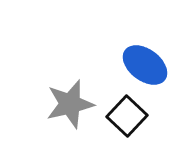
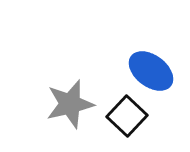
blue ellipse: moved 6 px right, 6 px down
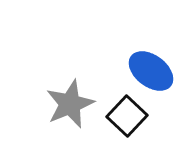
gray star: rotated 9 degrees counterclockwise
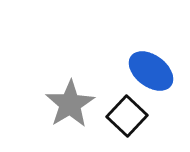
gray star: rotated 9 degrees counterclockwise
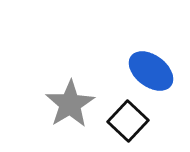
black square: moved 1 px right, 5 px down
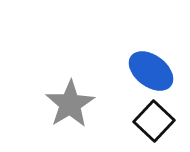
black square: moved 26 px right
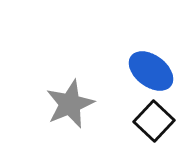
gray star: rotated 9 degrees clockwise
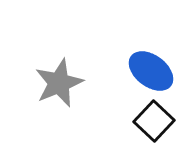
gray star: moved 11 px left, 21 px up
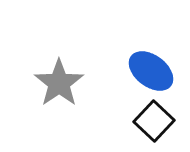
gray star: rotated 12 degrees counterclockwise
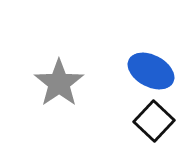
blue ellipse: rotated 9 degrees counterclockwise
